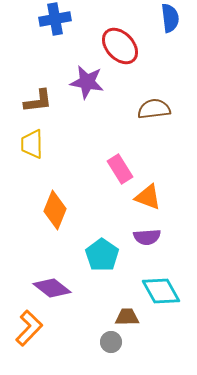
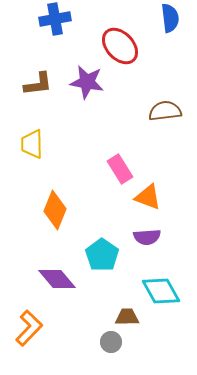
brown L-shape: moved 17 px up
brown semicircle: moved 11 px right, 2 px down
purple diamond: moved 5 px right, 9 px up; rotated 12 degrees clockwise
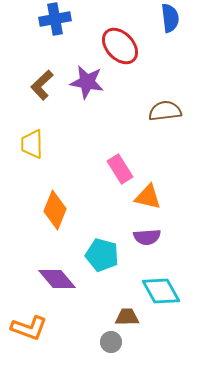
brown L-shape: moved 4 px right, 1 px down; rotated 144 degrees clockwise
orange triangle: rotated 8 degrees counterclockwise
cyan pentagon: rotated 20 degrees counterclockwise
orange L-shape: rotated 66 degrees clockwise
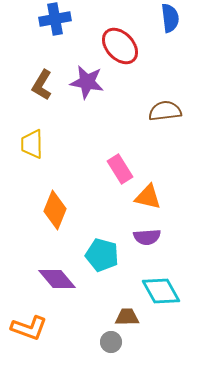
brown L-shape: rotated 16 degrees counterclockwise
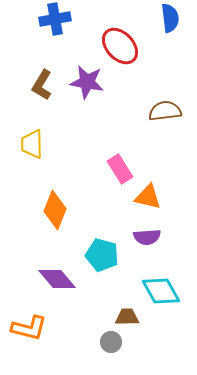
orange L-shape: rotated 6 degrees counterclockwise
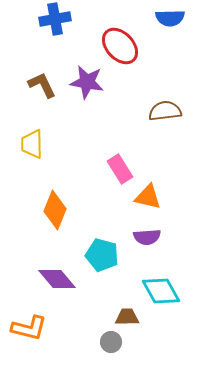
blue semicircle: rotated 96 degrees clockwise
brown L-shape: rotated 124 degrees clockwise
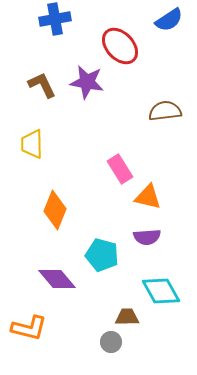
blue semicircle: moved 1 px left, 2 px down; rotated 32 degrees counterclockwise
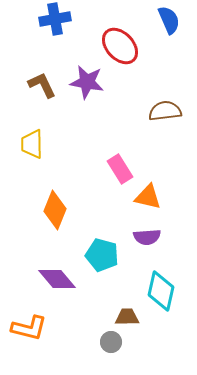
blue semicircle: rotated 80 degrees counterclockwise
cyan diamond: rotated 42 degrees clockwise
